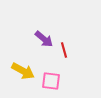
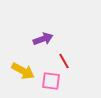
purple arrow: moved 1 px left; rotated 60 degrees counterclockwise
red line: moved 11 px down; rotated 14 degrees counterclockwise
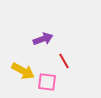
pink square: moved 4 px left, 1 px down
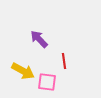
purple arrow: moved 4 px left; rotated 114 degrees counterclockwise
red line: rotated 21 degrees clockwise
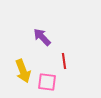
purple arrow: moved 3 px right, 2 px up
yellow arrow: rotated 40 degrees clockwise
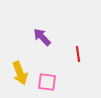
red line: moved 14 px right, 7 px up
yellow arrow: moved 3 px left, 2 px down
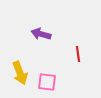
purple arrow: moved 1 px left, 3 px up; rotated 30 degrees counterclockwise
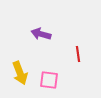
pink square: moved 2 px right, 2 px up
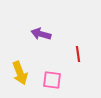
pink square: moved 3 px right
